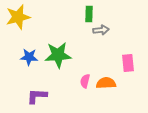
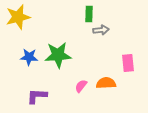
pink semicircle: moved 4 px left, 5 px down; rotated 24 degrees clockwise
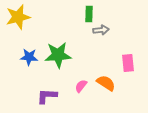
orange semicircle: rotated 36 degrees clockwise
purple L-shape: moved 10 px right
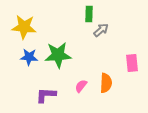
yellow star: moved 6 px right, 10 px down; rotated 20 degrees clockwise
gray arrow: rotated 35 degrees counterclockwise
pink rectangle: moved 4 px right
orange semicircle: rotated 60 degrees clockwise
purple L-shape: moved 1 px left, 1 px up
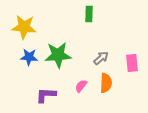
gray arrow: moved 28 px down
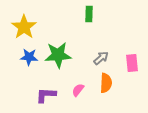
yellow star: rotated 30 degrees clockwise
pink semicircle: moved 3 px left, 4 px down
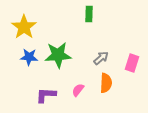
pink rectangle: rotated 24 degrees clockwise
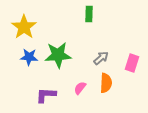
pink semicircle: moved 2 px right, 2 px up
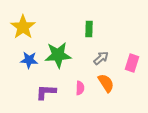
green rectangle: moved 15 px down
yellow star: moved 1 px left
blue star: moved 3 px down
orange semicircle: rotated 36 degrees counterclockwise
pink semicircle: rotated 144 degrees clockwise
purple L-shape: moved 3 px up
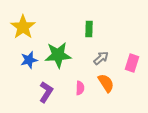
blue star: rotated 18 degrees counterclockwise
purple L-shape: rotated 120 degrees clockwise
